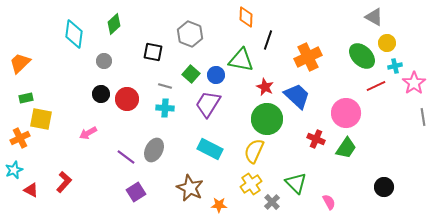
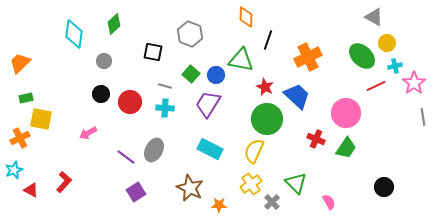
red circle at (127, 99): moved 3 px right, 3 px down
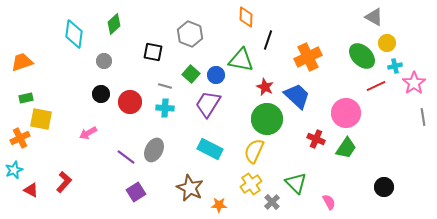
orange trapezoid at (20, 63): moved 2 px right, 1 px up; rotated 25 degrees clockwise
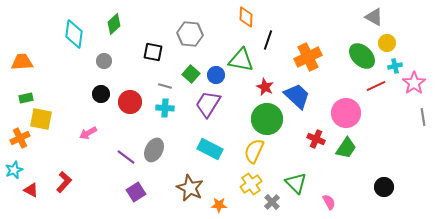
gray hexagon at (190, 34): rotated 15 degrees counterclockwise
orange trapezoid at (22, 62): rotated 15 degrees clockwise
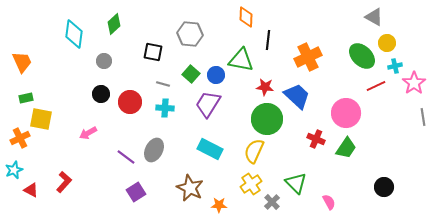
black line at (268, 40): rotated 12 degrees counterclockwise
orange trapezoid at (22, 62): rotated 70 degrees clockwise
gray line at (165, 86): moved 2 px left, 2 px up
red star at (265, 87): rotated 18 degrees counterclockwise
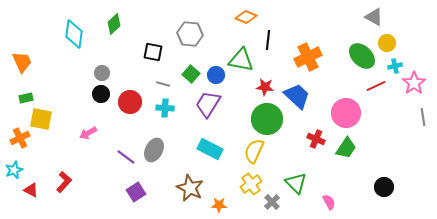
orange diamond at (246, 17): rotated 70 degrees counterclockwise
gray circle at (104, 61): moved 2 px left, 12 px down
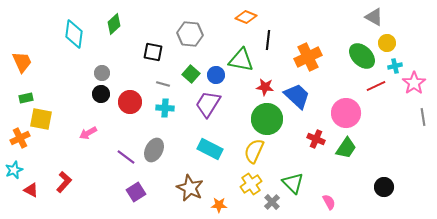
green triangle at (296, 183): moved 3 px left
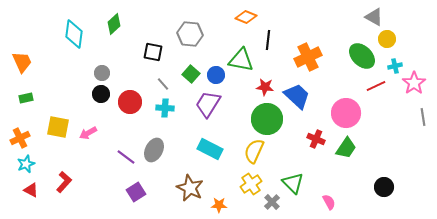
yellow circle at (387, 43): moved 4 px up
gray line at (163, 84): rotated 32 degrees clockwise
yellow square at (41, 119): moved 17 px right, 8 px down
cyan star at (14, 170): moved 12 px right, 6 px up
